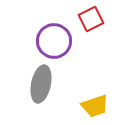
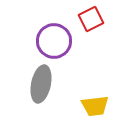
yellow trapezoid: rotated 12 degrees clockwise
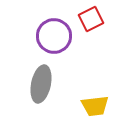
purple circle: moved 5 px up
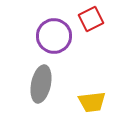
yellow trapezoid: moved 3 px left, 4 px up
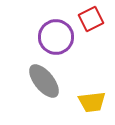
purple circle: moved 2 px right, 1 px down
gray ellipse: moved 3 px right, 3 px up; rotated 51 degrees counterclockwise
